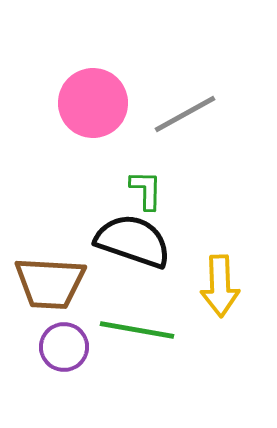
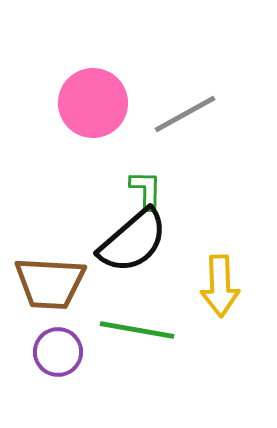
black semicircle: rotated 120 degrees clockwise
purple circle: moved 6 px left, 5 px down
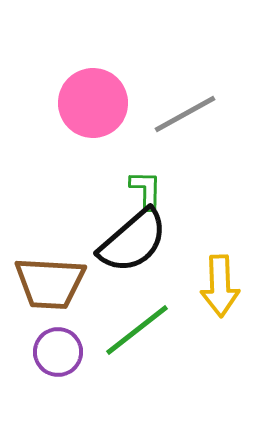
green line: rotated 48 degrees counterclockwise
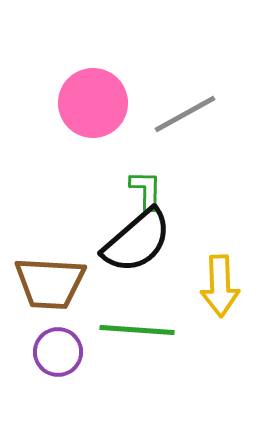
black semicircle: moved 4 px right
green line: rotated 42 degrees clockwise
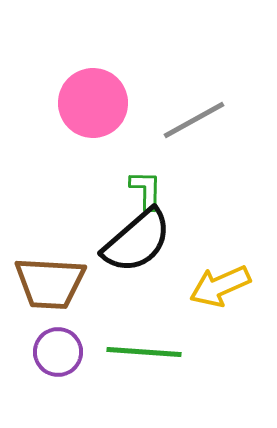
gray line: moved 9 px right, 6 px down
yellow arrow: rotated 68 degrees clockwise
green line: moved 7 px right, 22 px down
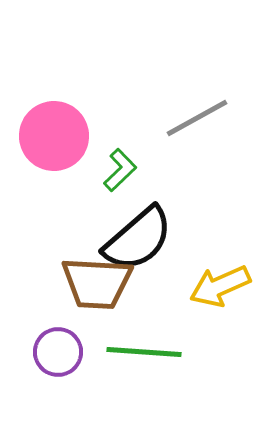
pink circle: moved 39 px left, 33 px down
gray line: moved 3 px right, 2 px up
green L-shape: moved 26 px left, 20 px up; rotated 45 degrees clockwise
black semicircle: moved 1 px right, 2 px up
brown trapezoid: moved 47 px right
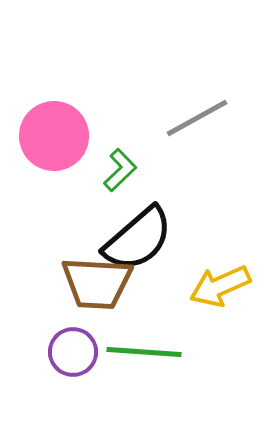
purple circle: moved 15 px right
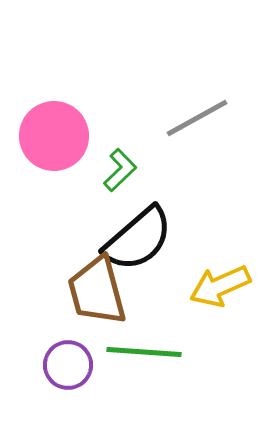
brown trapezoid: moved 8 px down; rotated 72 degrees clockwise
purple circle: moved 5 px left, 13 px down
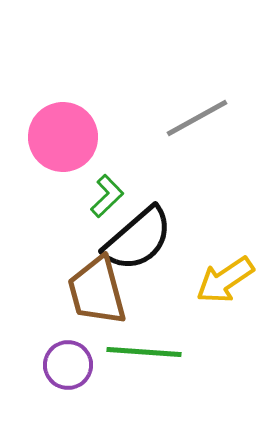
pink circle: moved 9 px right, 1 px down
green L-shape: moved 13 px left, 26 px down
yellow arrow: moved 5 px right, 6 px up; rotated 10 degrees counterclockwise
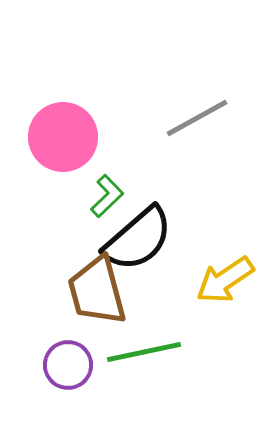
green line: rotated 16 degrees counterclockwise
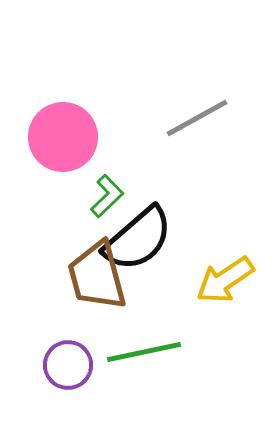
brown trapezoid: moved 15 px up
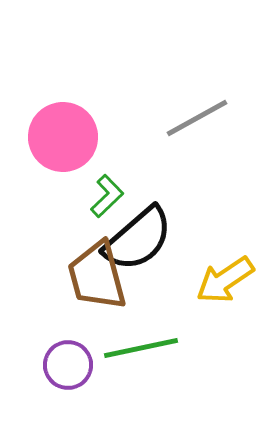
green line: moved 3 px left, 4 px up
